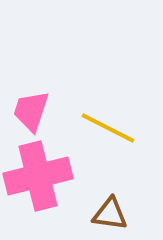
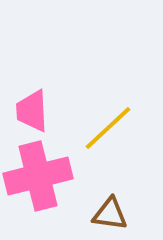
pink trapezoid: moved 1 px right; rotated 21 degrees counterclockwise
yellow line: rotated 70 degrees counterclockwise
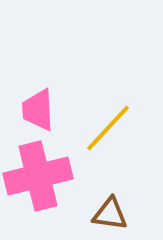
pink trapezoid: moved 6 px right, 1 px up
yellow line: rotated 4 degrees counterclockwise
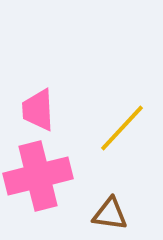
yellow line: moved 14 px right
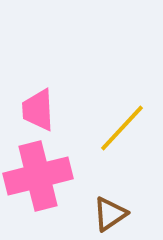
brown triangle: rotated 42 degrees counterclockwise
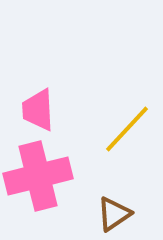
yellow line: moved 5 px right, 1 px down
brown triangle: moved 4 px right
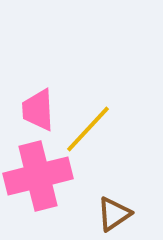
yellow line: moved 39 px left
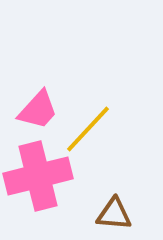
pink trapezoid: rotated 135 degrees counterclockwise
brown triangle: rotated 39 degrees clockwise
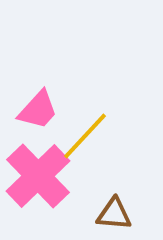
yellow line: moved 3 px left, 7 px down
pink cross: rotated 30 degrees counterclockwise
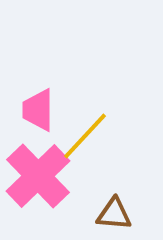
pink trapezoid: rotated 138 degrees clockwise
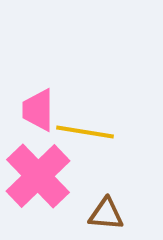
yellow line: moved 4 px up; rotated 56 degrees clockwise
brown triangle: moved 8 px left
